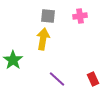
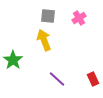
pink cross: moved 1 px left, 2 px down; rotated 24 degrees counterclockwise
yellow arrow: moved 1 px right, 1 px down; rotated 30 degrees counterclockwise
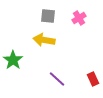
yellow arrow: rotated 60 degrees counterclockwise
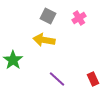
gray square: rotated 21 degrees clockwise
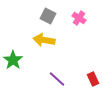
pink cross: rotated 24 degrees counterclockwise
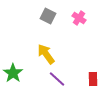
yellow arrow: moved 2 px right, 14 px down; rotated 45 degrees clockwise
green star: moved 13 px down
red rectangle: rotated 24 degrees clockwise
